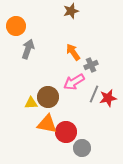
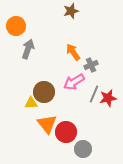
brown circle: moved 4 px left, 5 px up
orange triangle: rotated 40 degrees clockwise
gray circle: moved 1 px right, 1 px down
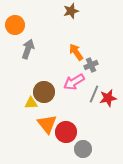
orange circle: moved 1 px left, 1 px up
orange arrow: moved 3 px right
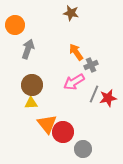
brown star: moved 2 px down; rotated 28 degrees clockwise
brown circle: moved 12 px left, 7 px up
red circle: moved 3 px left
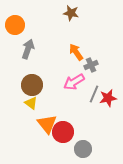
yellow triangle: rotated 40 degrees clockwise
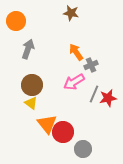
orange circle: moved 1 px right, 4 px up
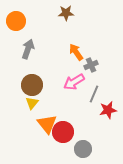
brown star: moved 5 px left; rotated 14 degrees counterclockwise
red star: moved 12 px down
yellow triangle: moved 1 px right; rotated 32 degrees clockwise
